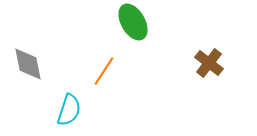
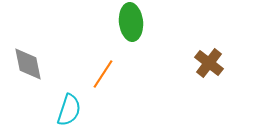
green ellipse: moved 2 px left; rotated 24 degrees clockwise
orange line: moved 1 px left, 3 px down
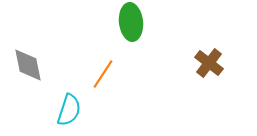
gray diamond: moved 1 px down
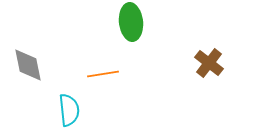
orange line: rotated 48 degrees clockwise
cyan semicircle: rotated 24 degrees counterclockwise
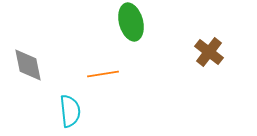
green ellipse: rotated 9 degrees counterclockwise
brown cross: moved 11 px up
cyan semicircle: moved 1 px right, 1 px down
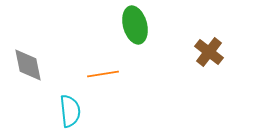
green ellipse: moved 4 px right, 3 px down
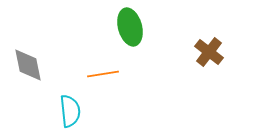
green ellipse: moved 5 px left, 2 px down
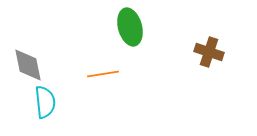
brown cross: rotated 20 degrees counterclockwise
cyan semicircle: moved 25 px left, 9 px up
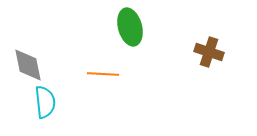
orange line: rotated 12 degrees clockwise
